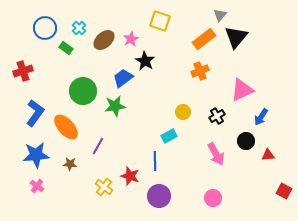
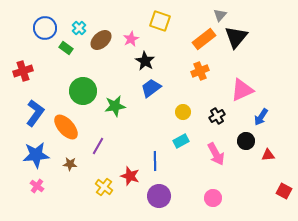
brown ellipse: moved 3 px left
blue trapezoid: moved 28 px right, 10 px down
cyan rectangle: moved 12 px right, 5 px down
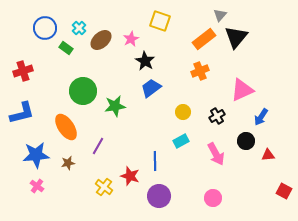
blue L-shape: moved 13 px left; rotated 40 degrees clockwise
orange ellipse: rotated 8 degrees clockwise
brown star: moved 2 px left, 1 px up; rotated 16 degrees counterclockwise
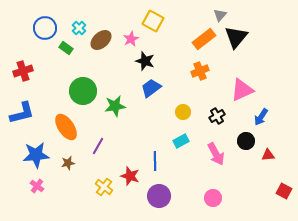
yellow square: moved 7 px left; rotated 10 degrees clockwise
black star: rotated 12 degrees counterclockwise
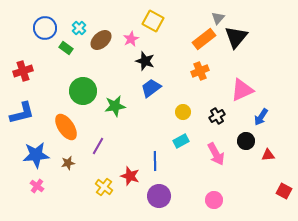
gray triangle: moved 2 px left, 3 px down
pink circle: moved 1 px right, 2 px down
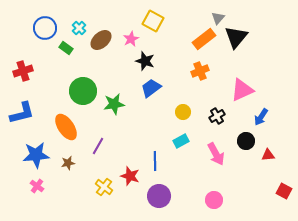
green star: moved 1 px left, 2 px up
